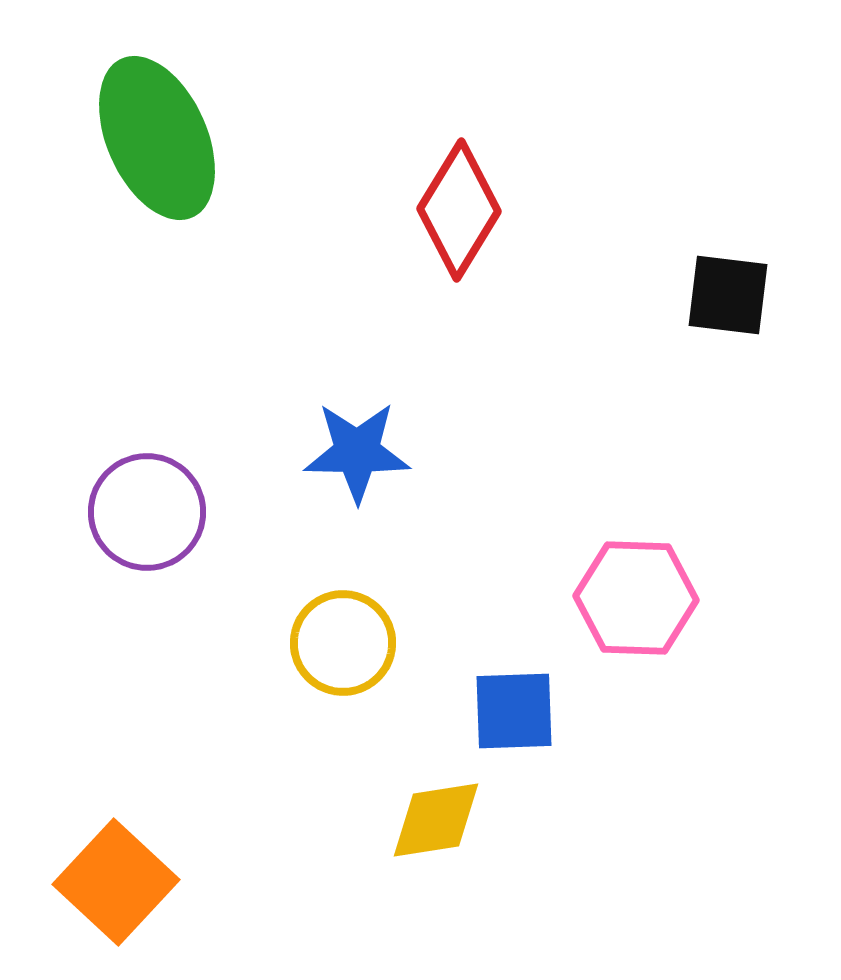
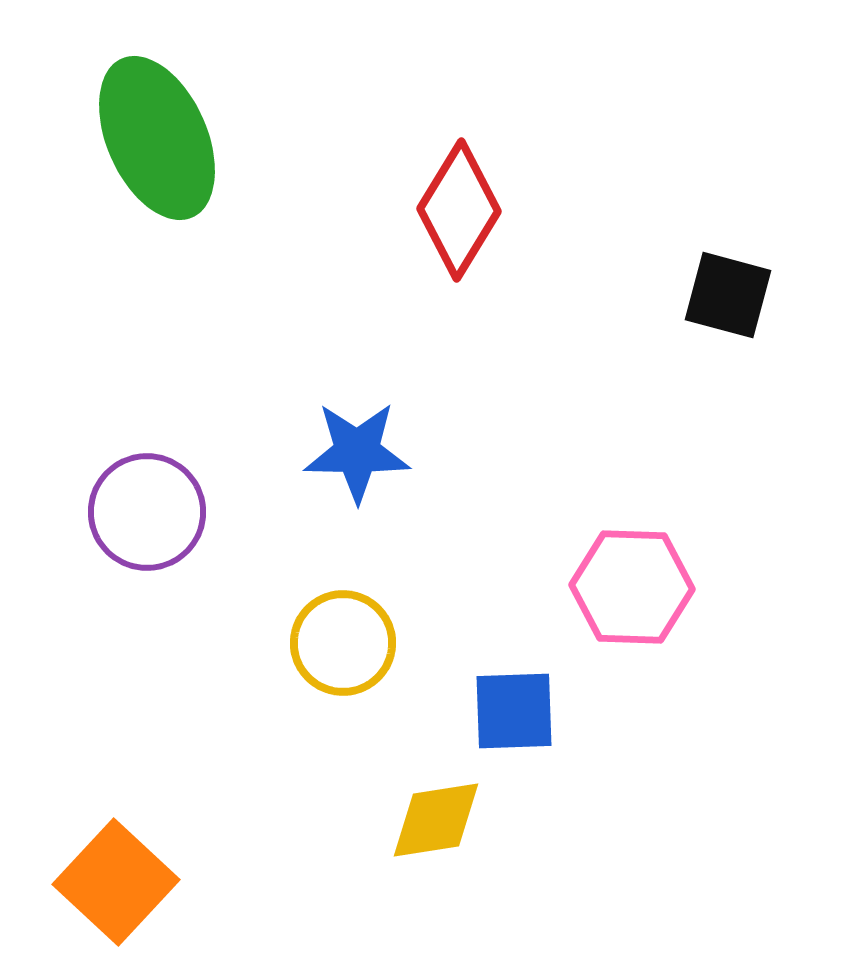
black square: rotated 8 degrees clockwise
pink hexagon: moved 4 px left, 11 px up
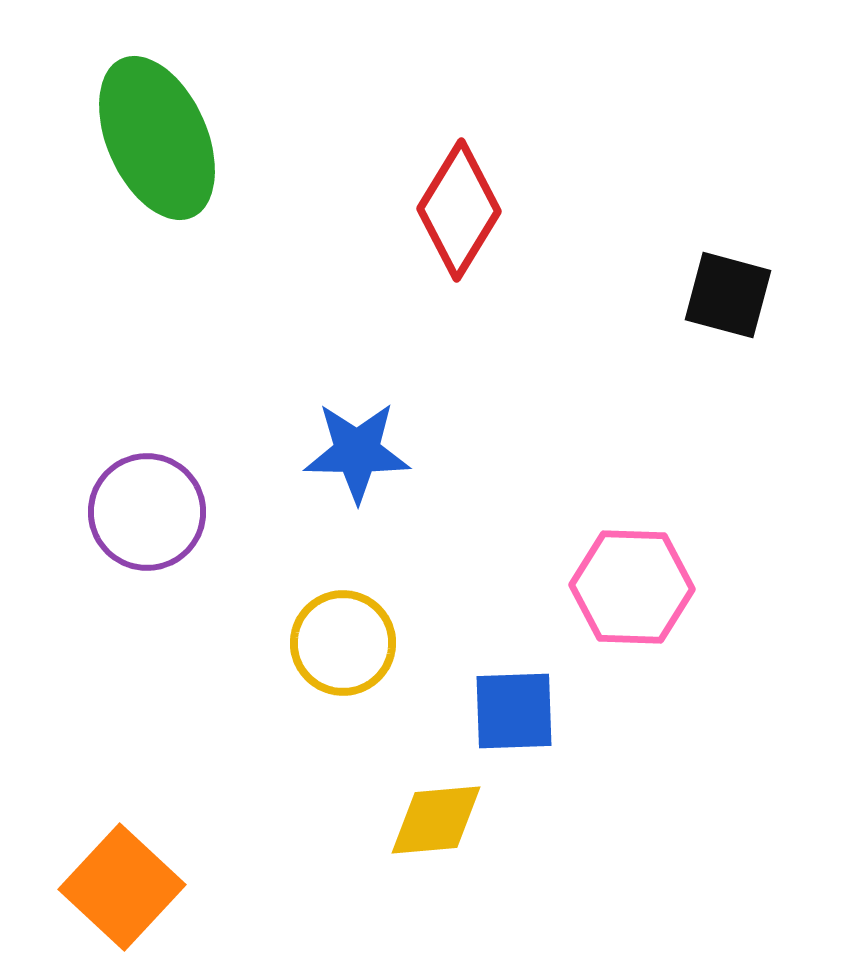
yellow diamond: rotated 4 degrees clockwise
orange square: moved 6 px right, 5 px down
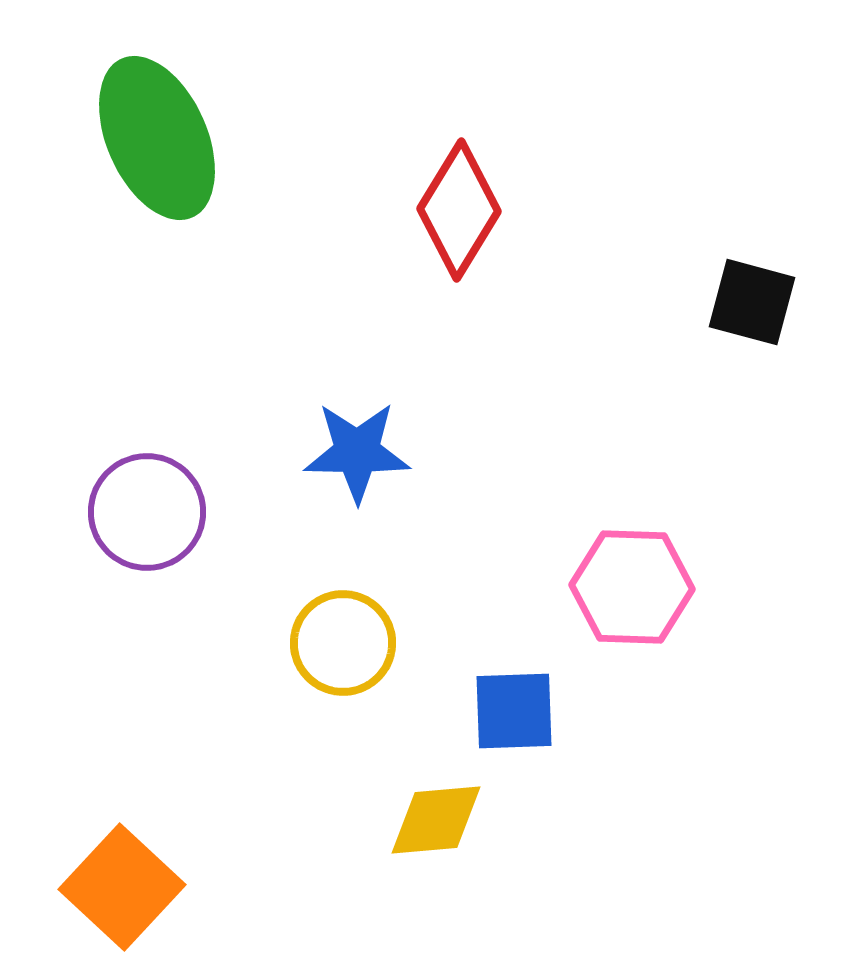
black square: moved 24 px right, 7 px down
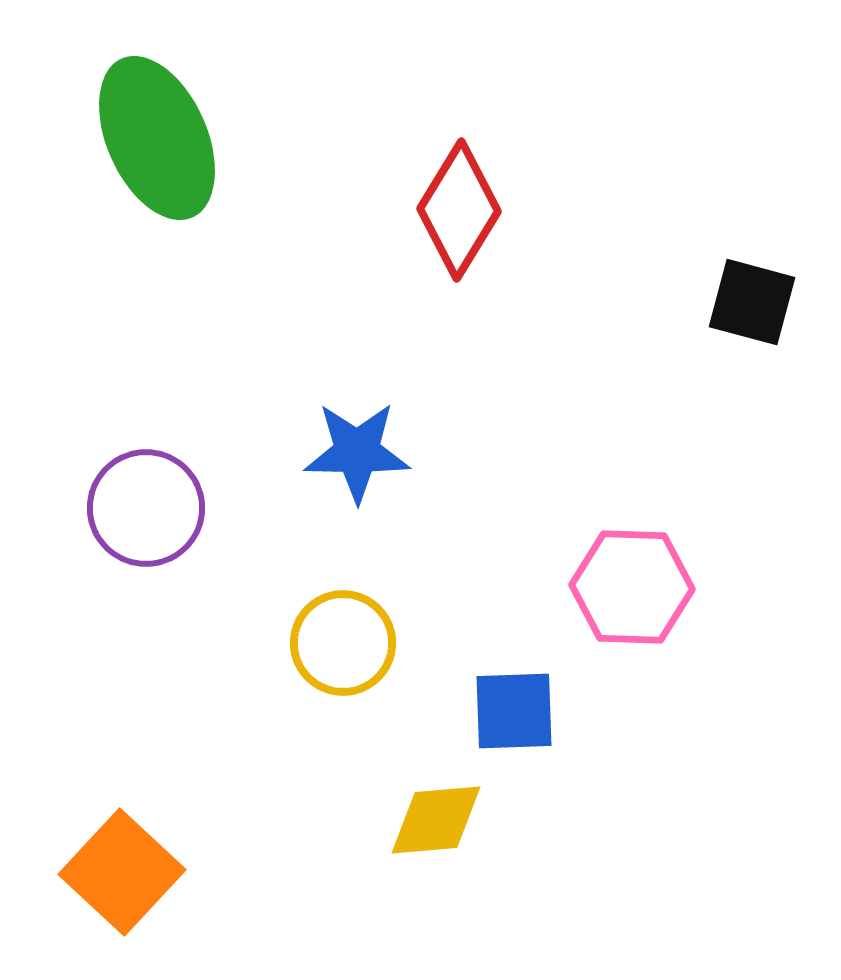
purple circle: moved 1 px left, 4 px up
orange square: moved 15 px up
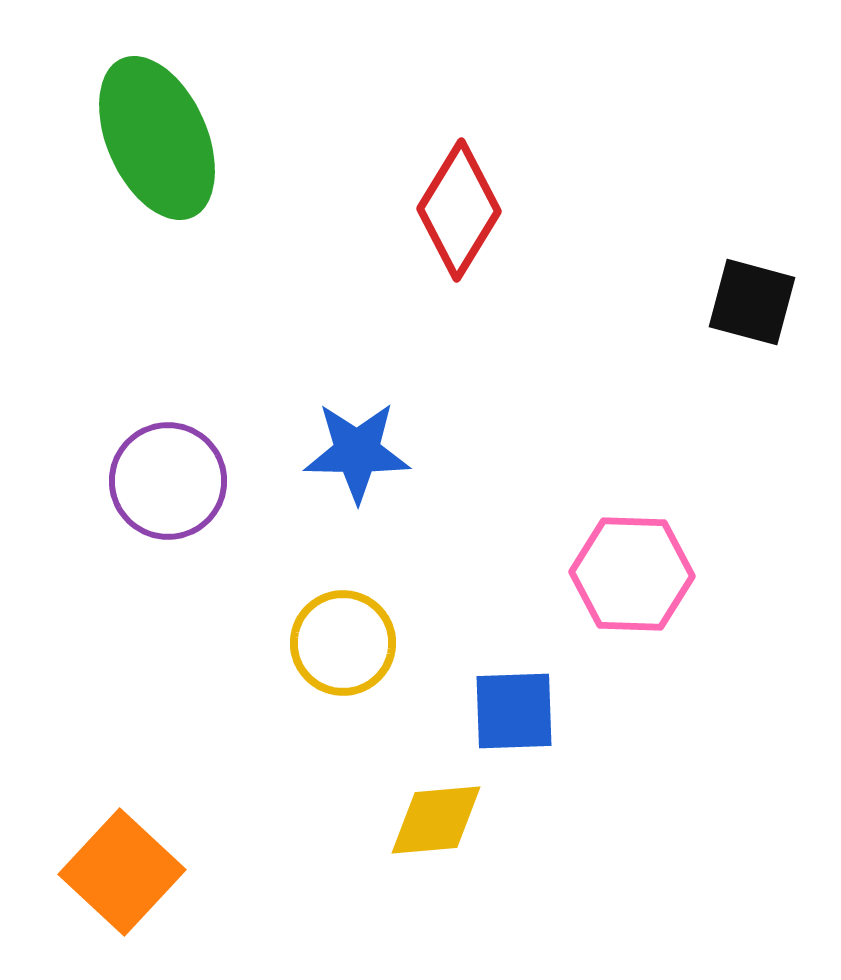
purple circle: moved 22 px right, 27 px up
pink hexagon: moved 13 px up
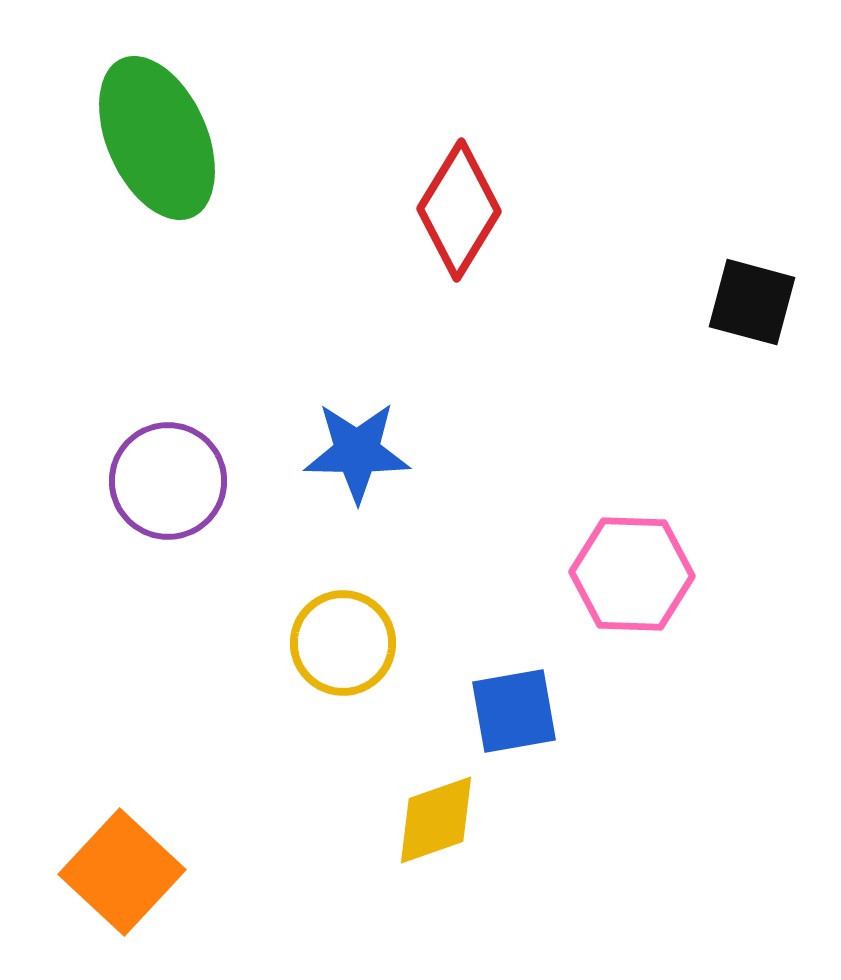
blue square: rotated 8 degrees counterclockwise
yellow diamond: rotated 14 degrees counterclockwise
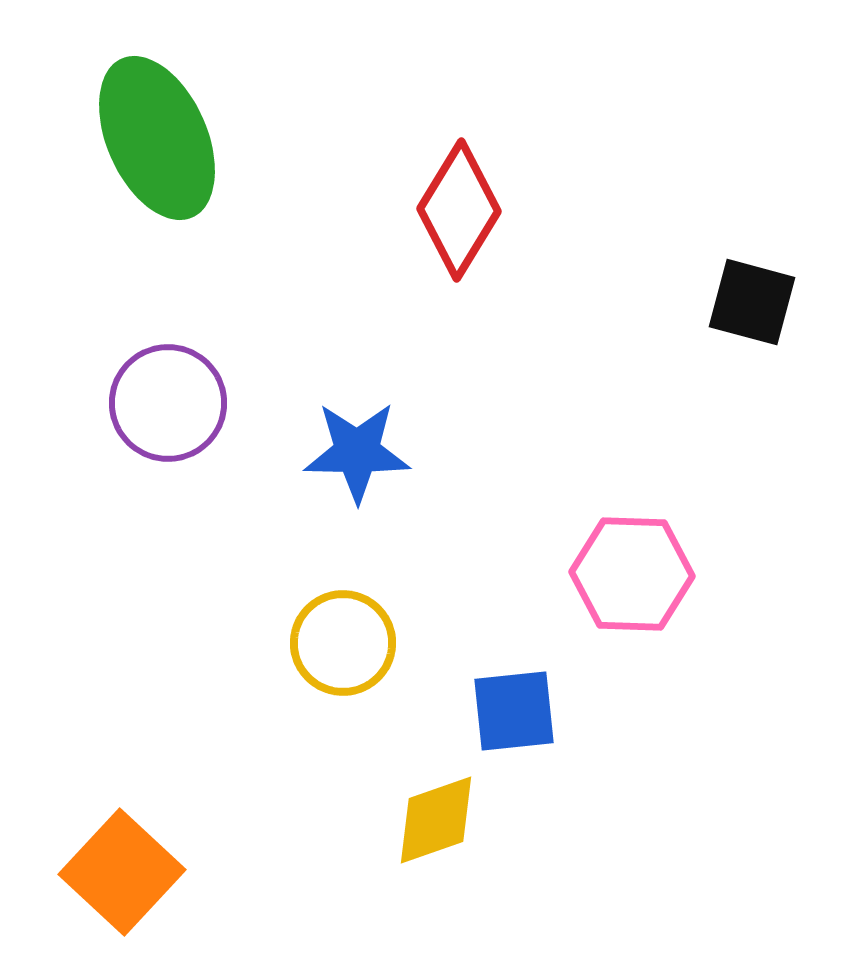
purple circle: moved 78 px up
blue square: rotated 4 degrees clockwise
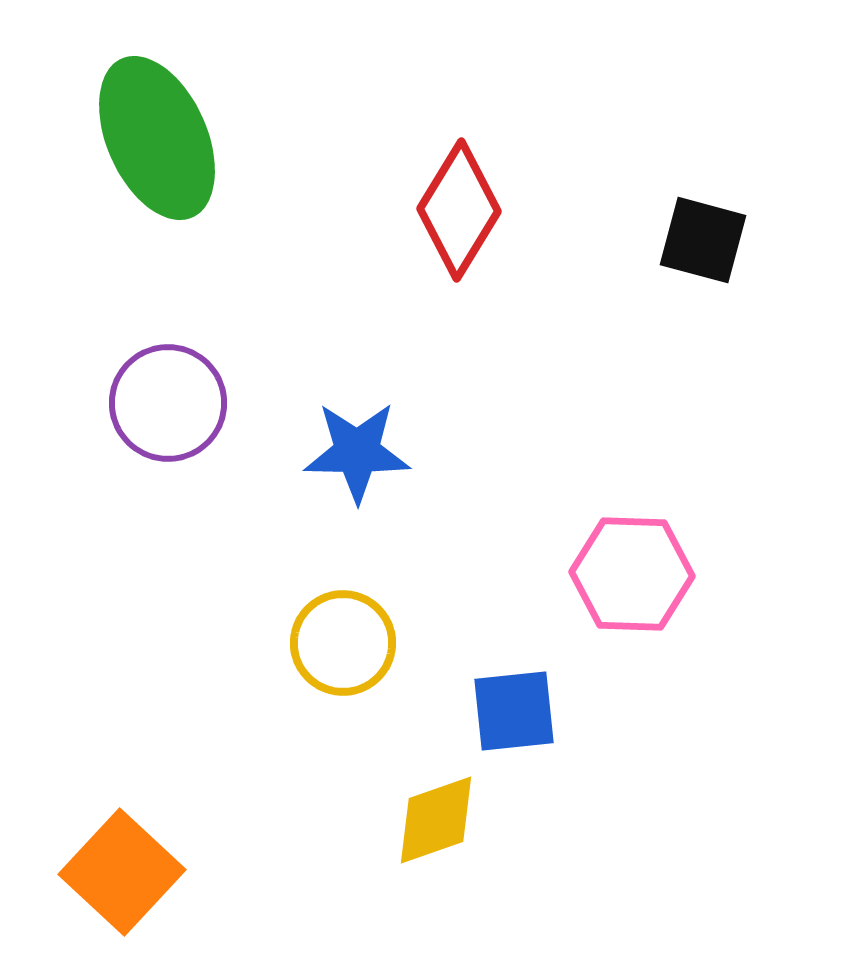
black square: moved 49 px left, 62 px up
